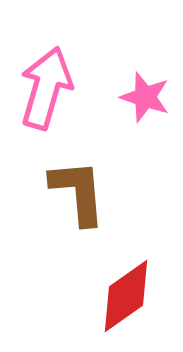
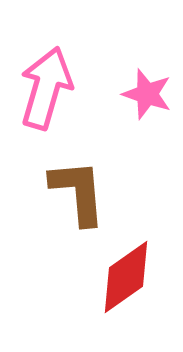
pink star: moved 2 px right, 3 px up
red diamond: moved 19 px up
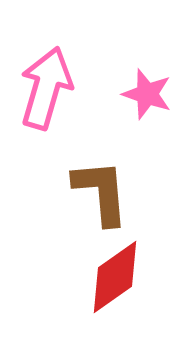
brown L-shape: moved 23 px right
red diamond: moved 11 px left
